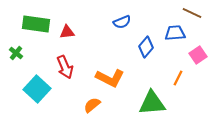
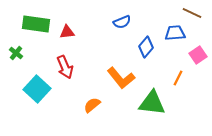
orange L-shape: moved 11 px right; rotated 24 degrees clockwise
green triangle: rotated 12 degrees clockwise
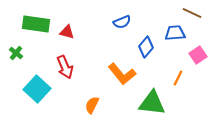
red triangle: rotated 21 degrees clockwise
orange L-shape: moved 1 px right, 4 px up
orange semicircle: rotated 24 degrees counterclockwise
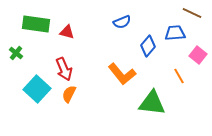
blue diamond: moved 2 px right, 1 px up
pink square: rotated 18 degrees counterclockwise
red arrow: moved 1 px left, 2 px down
orange line: moved 1 px right, 2 px up; rotated 56 degrees counterclockwise
orange semicircle: moved 23 px left, 11 px up
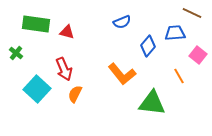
orange semicircle: moved 6 px right
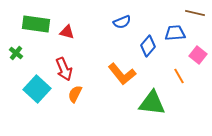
brown line: moved 3 px right; rotated 12 degrees counterclockwise
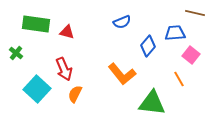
pink square: moved 7 px left
orange line: moved 3 px down
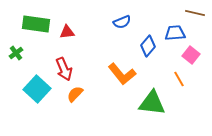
red triangle: rotated 21 degrees counterclockwise
green cross: rotated 16 degrees clockwise
orange semicircle: rotated 18 degrees clockwise
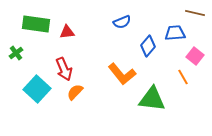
pink square: moved 4 px right, 1 px down
orange line: moved 4 px right, 2 px up
orange semicircle: moved 2 px up
green triangle: moved 4 px up
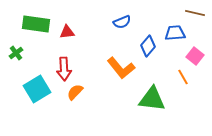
red arrow: rotated 20 degrees clockwise
orange L-shape: moved 1 px left, 6 px up
cyan square: rotated 16 degrees clockwise
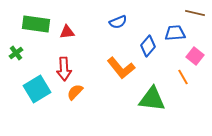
blue semicircle: moved 4 px left
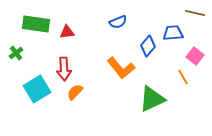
blue trapezoid: moved 2 px left
green triangle: rotated 32 degrees counterclockwise
